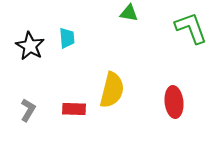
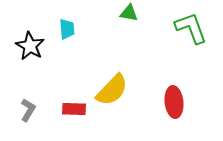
cyan trapezoid: moved 9 px up
yellow semicircle: rotated 30 degrees clockwise
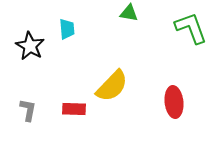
yellow semicircle: moved 4 px up
gray L-shape: rotated 20 degrees counterclockwise
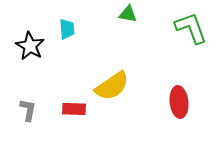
green triangle: moved 1 px left, 1 px down
yellow semicircle: rotated 12 degrees clockwise
red ellipse: moved 5 px right
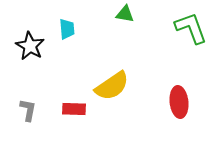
green triangle: moved 3 px left
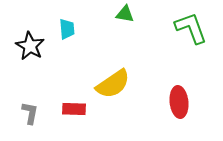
yellow semicircle: moved 1 px right, 2 px up
gray L-shape: moved 2 px right, 3 px down
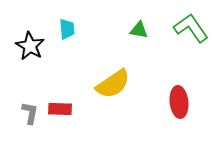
green triangle: moved 14 px right, 16 px down
green L-shape: rotated 15 degrees counterclockwise
red rectangle: moved 14 px left
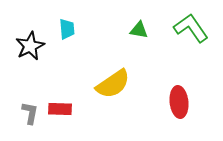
black star: rotated 16 degrees clockwise
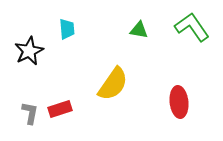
green L-shape: moved 1 px right, 1 px up
black star: moved 1 px left, 5 px down
yellow semicircle: rotated 21 degrees counterclockwise
red rectangle: rotated 20 degrees counterclockwise
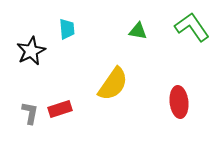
green triangle: moved 1 px left, 1 px down
black star: moved 2 px right
